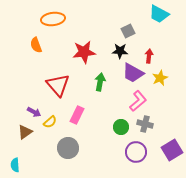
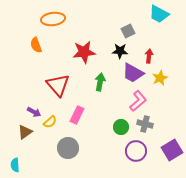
purple circle: moved 1 px up
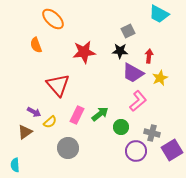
orange ellipse: rotated 50 degrees clockwise
green arrow: moved 32 px down; rotated 42 degrees clockwise
gray cross: moved 7 px right, 9 px down
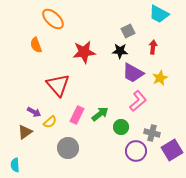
red arrow: moved 4 px right, 9 px up
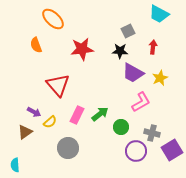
red star: moved 2 px left, 3 px up
pink L-shape: moved 3 px right, 1 px down; rotated 10 degrees clockwise
